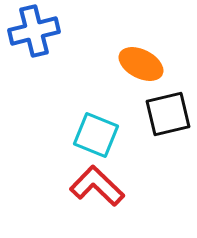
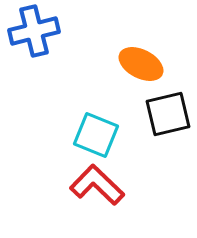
red L-shape: moved 1 px up
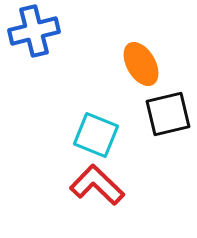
orange ellipse: rotated 33 degrees clockwise
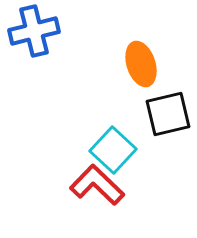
orange ellipse: rotated 12 degrees clockwise
cyan square: moved 17 px right, 15 px down; rotated 21 degrees clockwise
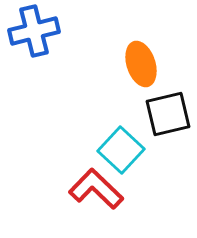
cyan square: moved 8 px right
red L-shape: moved 1 px left, 4 px down
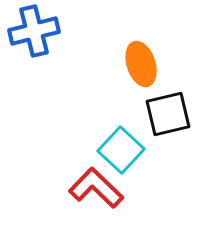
red L-shape: moved 1 px up
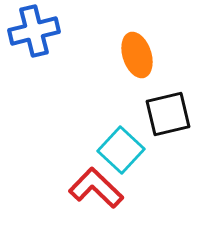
orange ellipse: moved 4 px left, 9 px up
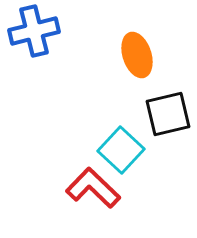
red L-shape: moved 3 px left
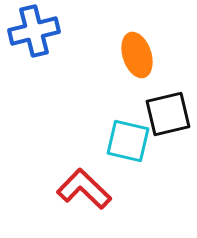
cyan square: moved 7 px right, 9 px up; rotated 30 degrees counterclockwise
red L-shape: moved 9 px left, 1 px down
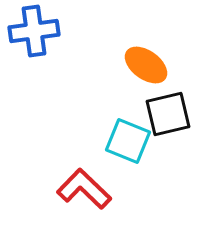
blue cross: rotated 6 degrees clockwise
orange ellipse: moved 9 px right, 10 px down; rotated 36 degrees counterclockwise
cyan square: rotated 9 degrees clockwise
